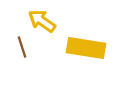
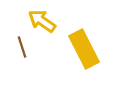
yellow rectangle: moved 2 px left, 1 px down; rotated 54 degrees clockwise
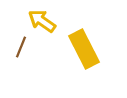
brown line: moved 1 px left; rotated 40 degrees clockwise
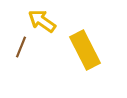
yellow rectangle: moved 1 px right, 1 px down
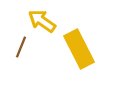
yellow rectangle: moved 6 px left, 1 px up
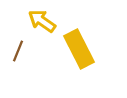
brown line: moved 3 px left, 4 px down
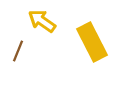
yellow rectangle: moved 13 px right, 7 px up
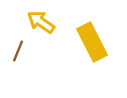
yellow arrow: moved 1 px left, 1 px down
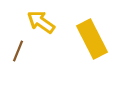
yellow rectangle: moved 3 px up
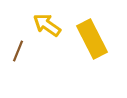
yellow arrow: moved 6 px right, 3 px down
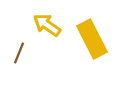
brown line: moved 1 px right, 2 px down
